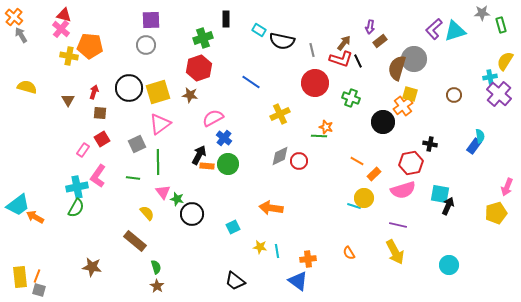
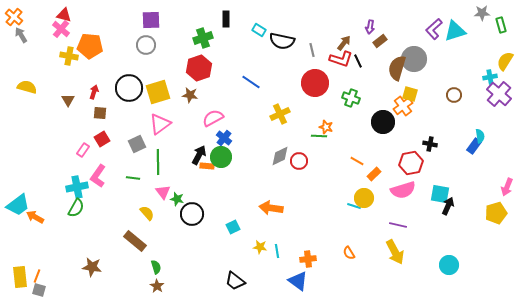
green circle at (228, 164): moved 7 px left, 7 px up
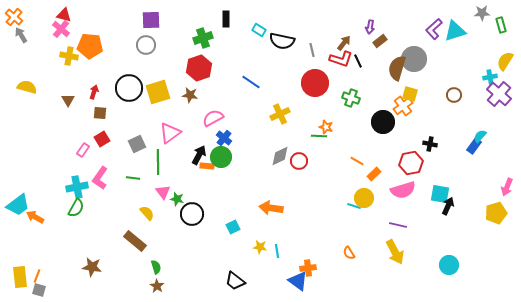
pink triangle at (160, 124): moved 10 px right, 9 px down
cyan semicircle at (480, 136): rotated 128 degrees counterclockwise
pink L-shape at (98, 176): moved 2 px right, 2 px down
orange cross at (308, 259): moved 9 px down
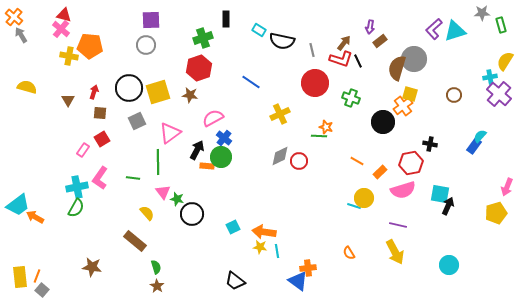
gray square at (137, 144): moved 23 px up
black arrow at (199, 155): moved 2 px left, 5 px up
orange rectangle at (374, 174): moved 6 px right, 2 px up
orange arrow at (271, 208): moved 7 px left, 24 px down
gray square at (39, 290): moved 3 px right; rotated 24 degrees clockwise
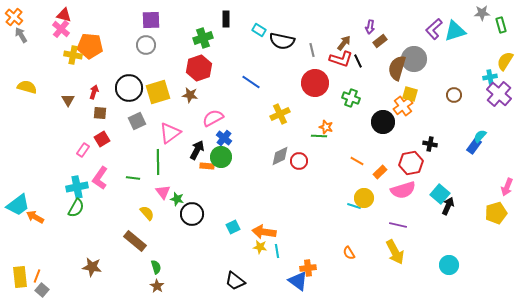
yellow cross at (69, 56): moved 4 px right, 1 px up
cyan square at (440, 194): rotated 30 degrees clockwise
